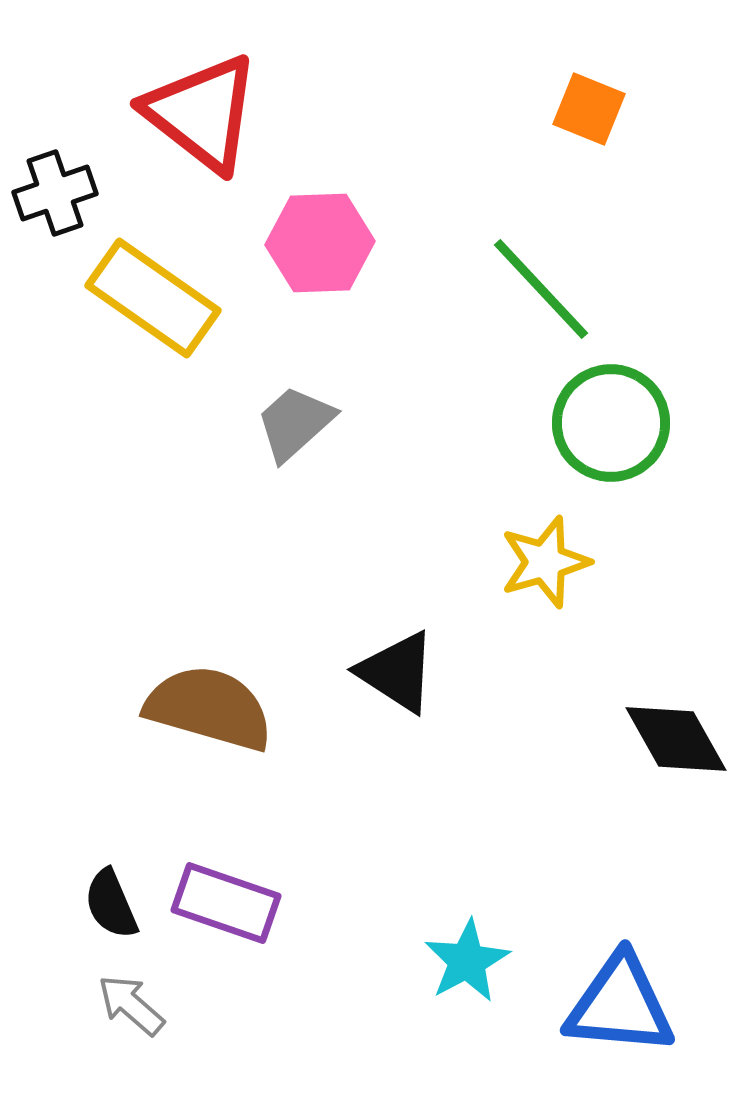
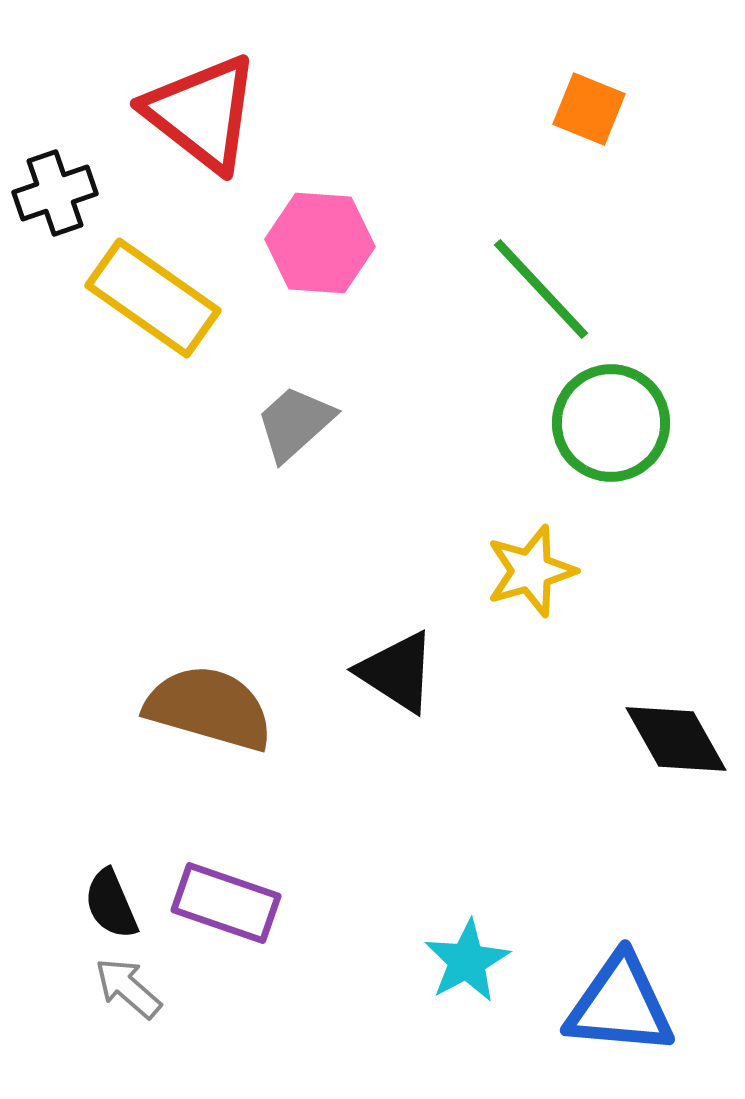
pink hexagon: rotated 6 degrees clockwise
yellow star: moved 14 px left, 9 px down
gray arrow: moved 3 px left, 17 px up
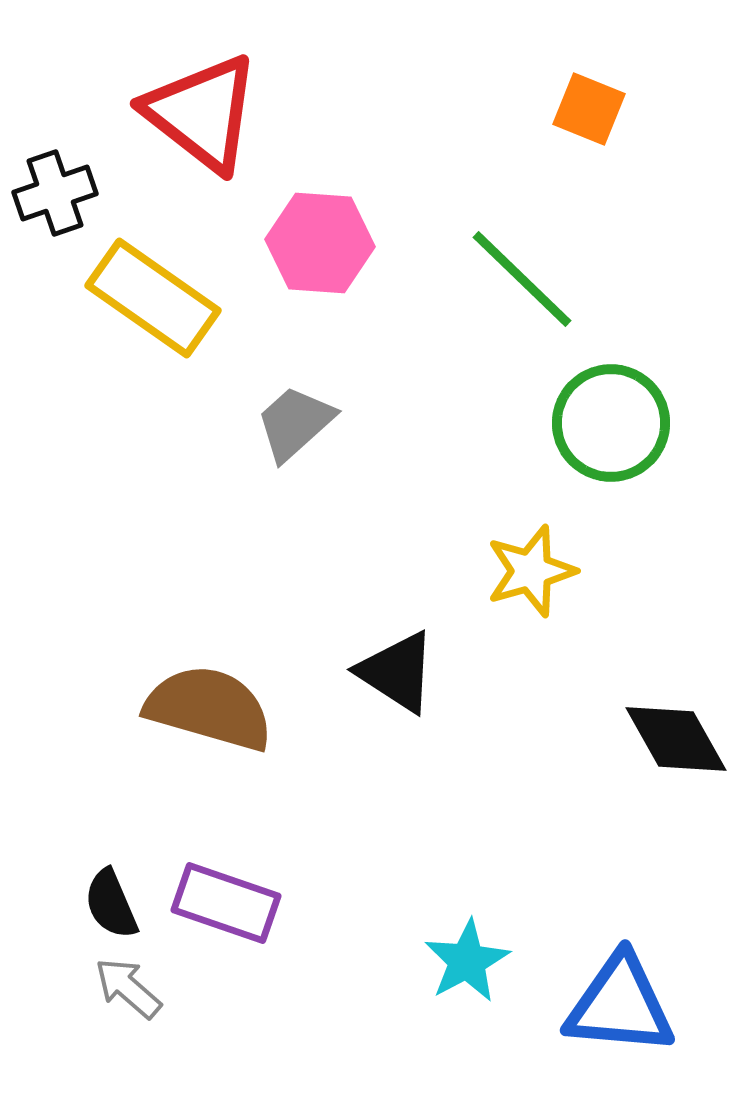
green line: moved 19 px left, 10 px up; rotated 3 degrees counterclockwise
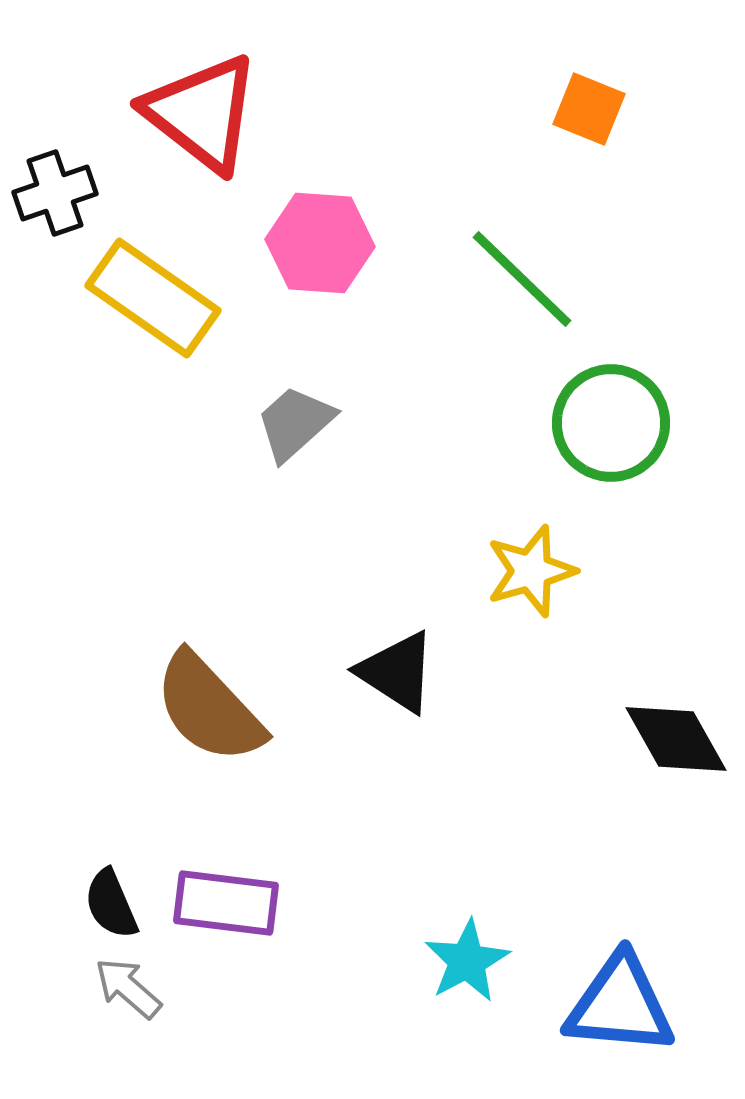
brown semicircle: rotated 149 degrees counterclockwise
purple rectangle: rotated 12 degrees counterclockwise
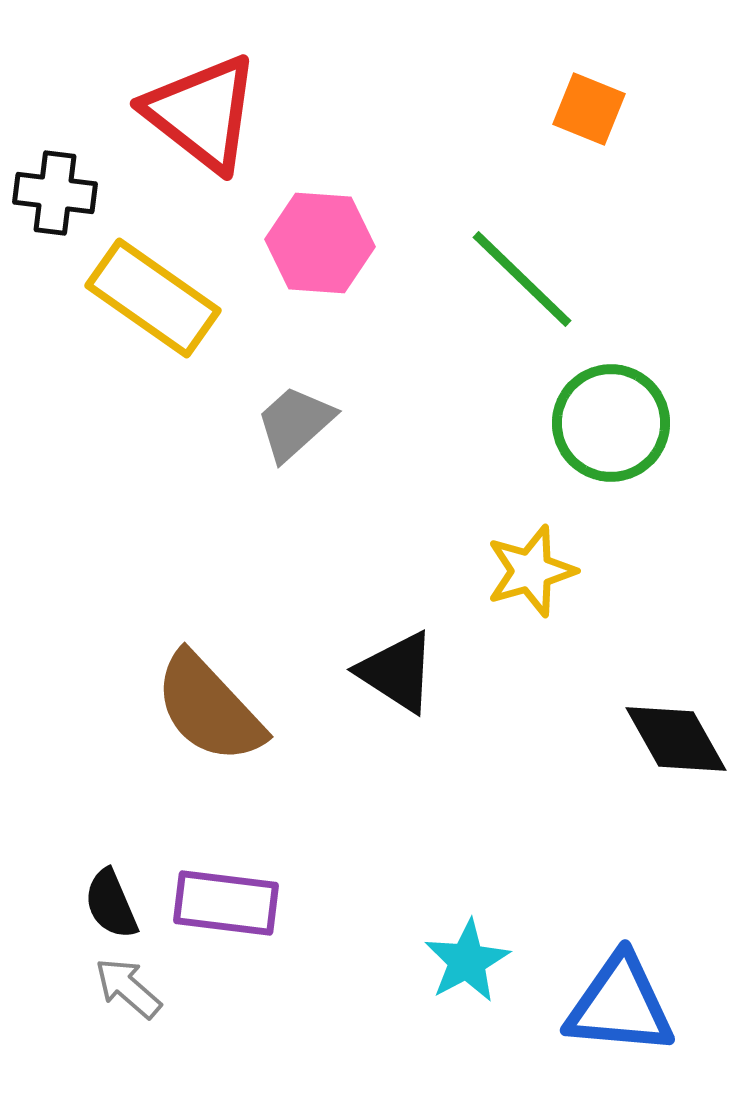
black cross: rotated 26 degrees clockwise
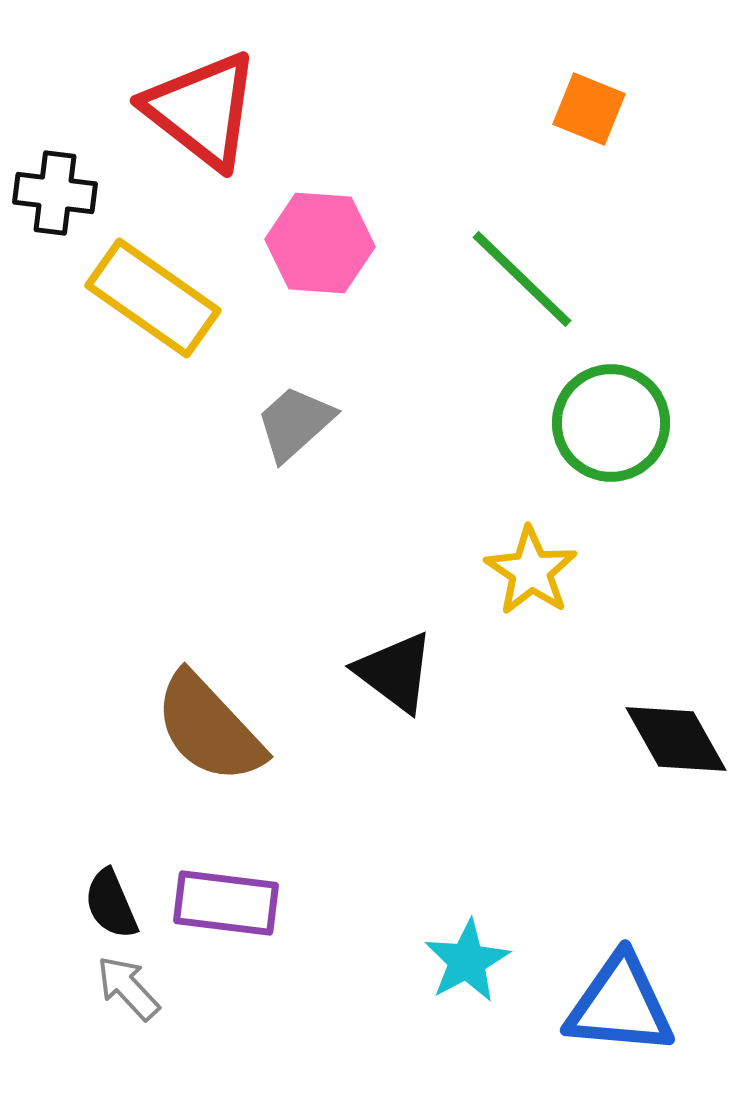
red triangle: moved 3 px up
yellow star: rotated 22 degrees counterclockwise
black triangle: moved 2 px left; rotated 4 degrees clockwise
brown semicircle: moved 20 px down
gray arrow: rotated 6 degrees clockwise
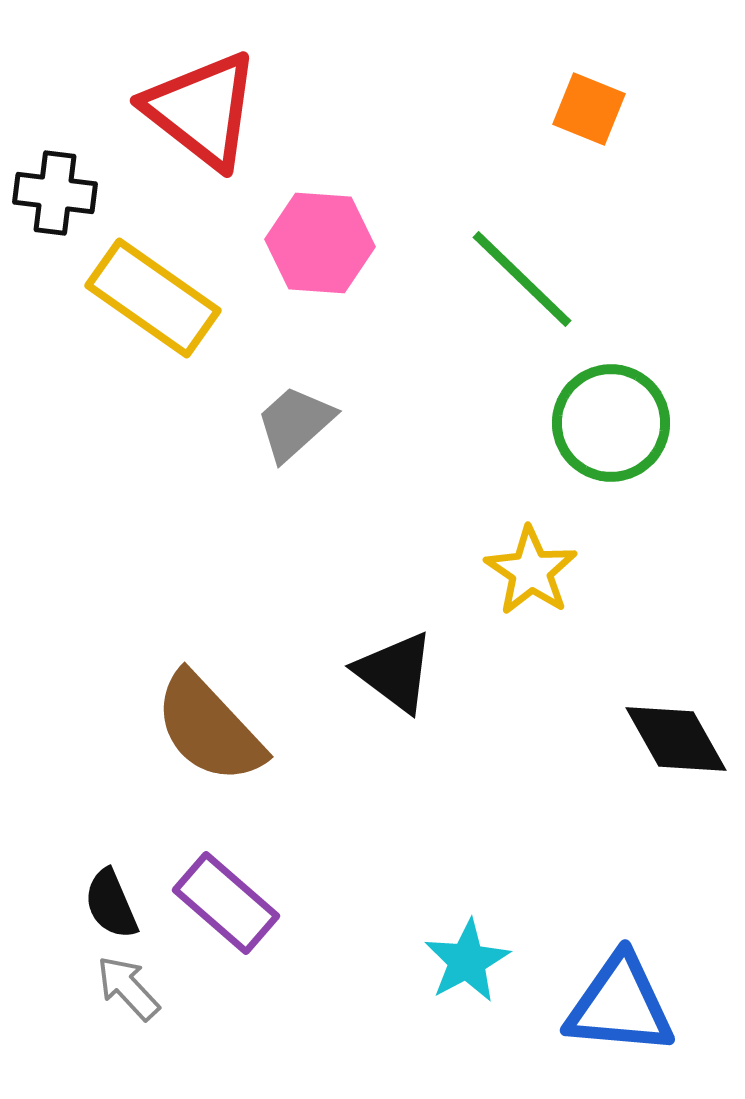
purple rectangle: rotated 34 degrees clockwise
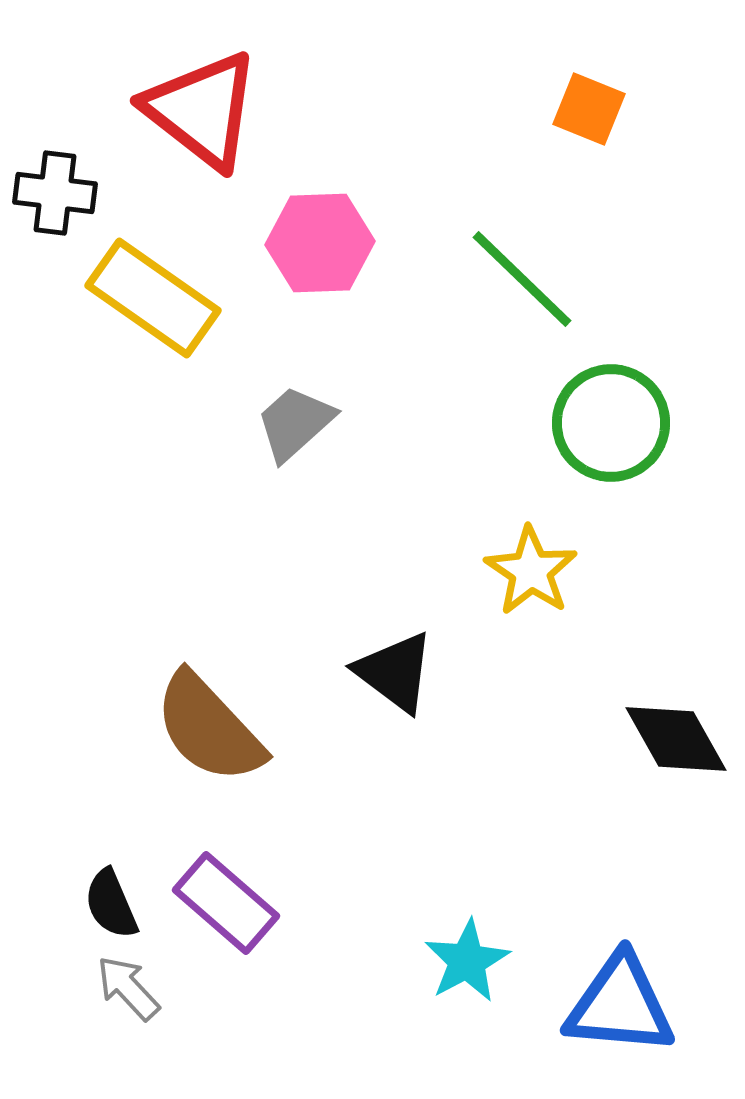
pink hexagon: rotated 6 degrees counterclockwise
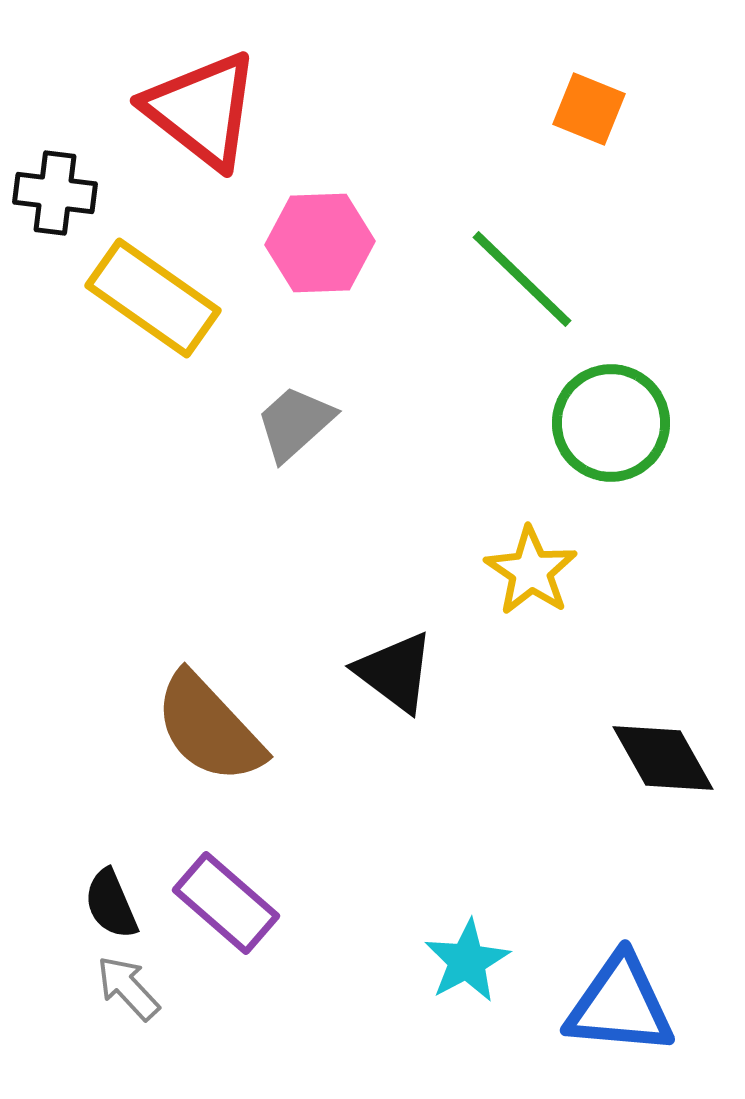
black diamond: moved 13 px left, 19 px down
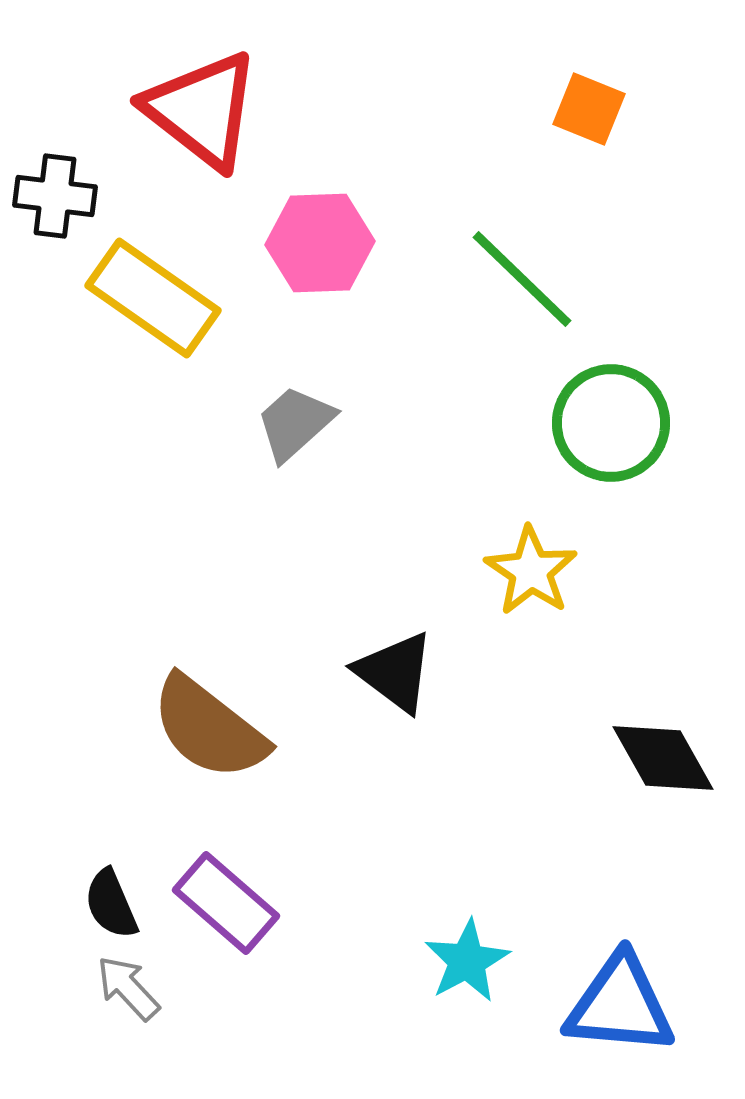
black cross: moved 3 px down
brown semicircle: rotated 9 degrees counterclockwise
